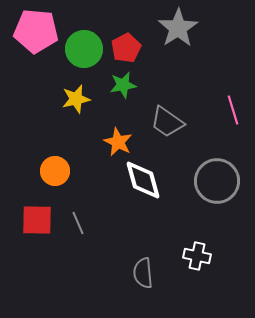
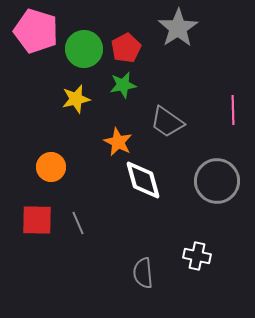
pink pentagon: rotated 12 degrees clockwise
pink line: rotated 16 degrees clockwise
orange circle: moved 4 px left, 4 px up
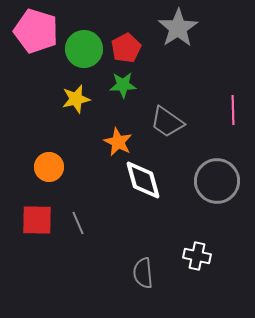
green star: rotated 8 degrees clockwise
orange circle: moved 2 px left
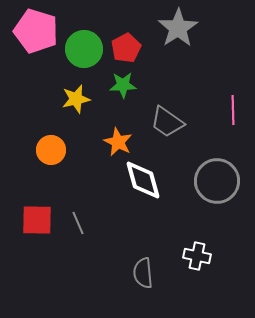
orange circle: moved 2 px right, 17 px up
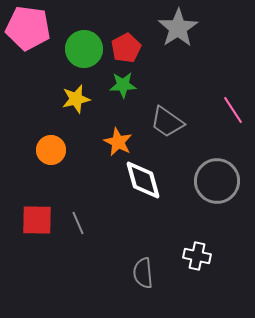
pink pentagon: moved 8 px left, 3 px up; rotated 9 degrees counterclockwise
pink line: rotated 32 degrees counterclockwise
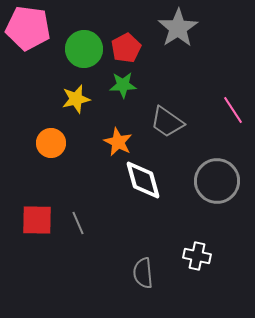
orange circle: moved 7 px up
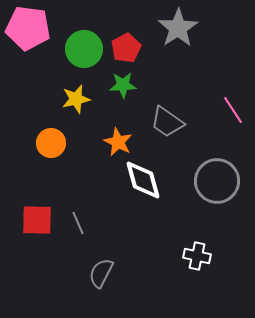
gray semicircle: moved 42 px left; rotated 32 degrees clockwise
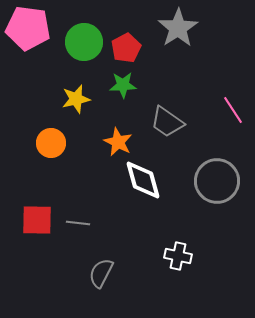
green circle: moved 7 px up
gray line: rotated 60 degrees counterclockwise
white cross: moved 19 px left
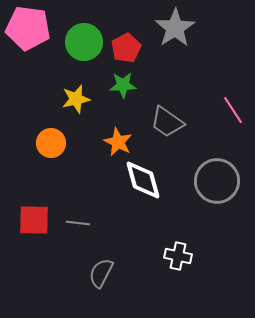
gray star: moved 3 px left
red square: moved 3 px left
